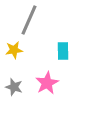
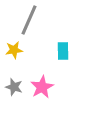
pink star: moved 5 px left, 4 px down
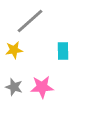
gray line: moved 1 px right, 1 px down; rotated 24 degrees clockwise
pink star: rotated 25 degrees clockwise
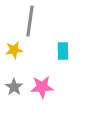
gray line: rotated 40 degrees counterclockwise
gray star: rotated 18 degrees clockwise
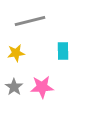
gray line: rotated 68 degrees clockwise
yellow star: moved 2 px right, 3 px down
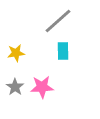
gray line: moved 28 px right; rotated 28 degrees counterclockwise
gray star: moved 1 px right
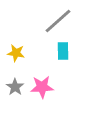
yellow star: rotated 18 degrees clockwise
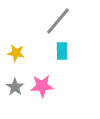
gray line: rotated 8 degrees counterclockwise
cyan rectangle: moved 1 px left
pink star: moved 1 px up
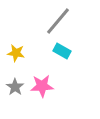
cyan rectangle: rotated 60 degrees counterclockwise
